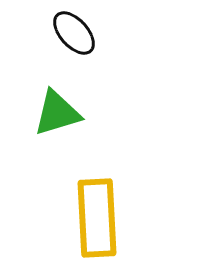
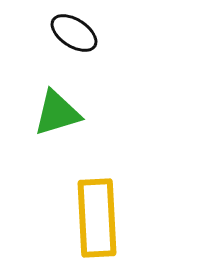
black ellipse: rotated 15 degrees counterclockwise
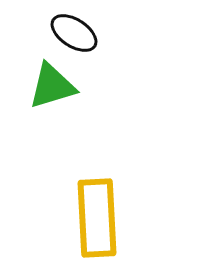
green triangle: moved 5 px left, 27 px up
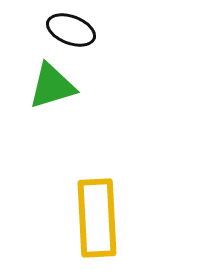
black ellipse: moved 3 px left, 3 px up; rotated 12 degrees counterclockwise
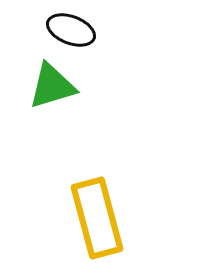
yellow rectangle: rotated 12 degrees counterclockwise
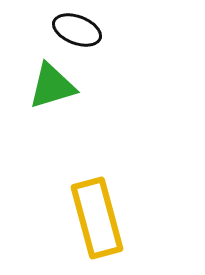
black ellipse: moved 6 px right
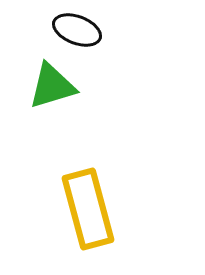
yellow rectangle: moved 9 px left, 9 px up
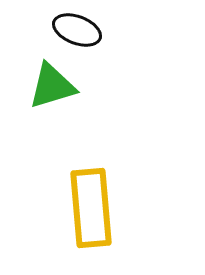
yellow rectangle: moved 3 px right, 1 px up; rotated 10 degrees clockwise
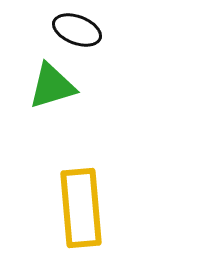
yellow rectangle: moved 10 px left
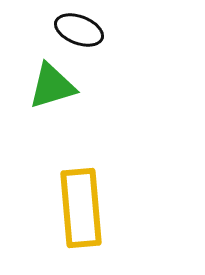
black ellipse: moved 2 px right
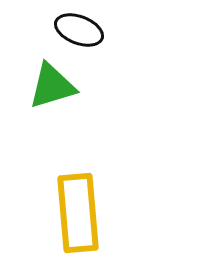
yellow rectangle: moved 3 px left, 5 px down
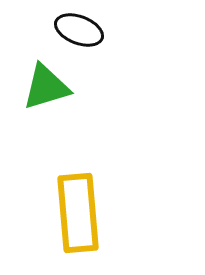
green triangle: moved 6 px left, 1 px down
